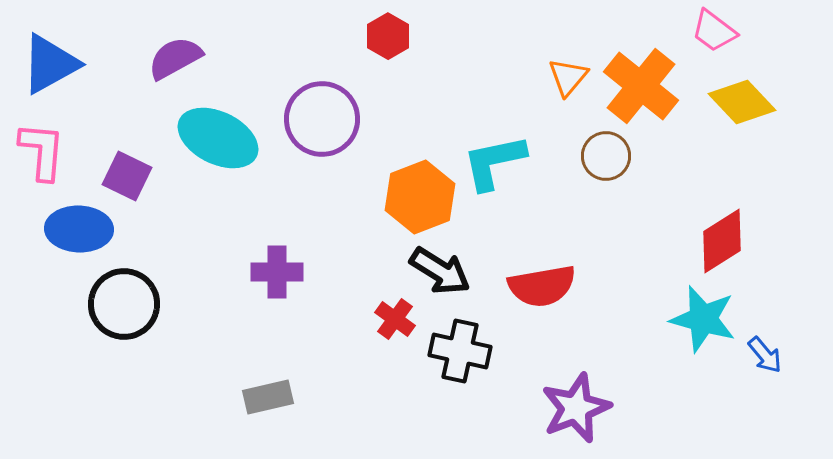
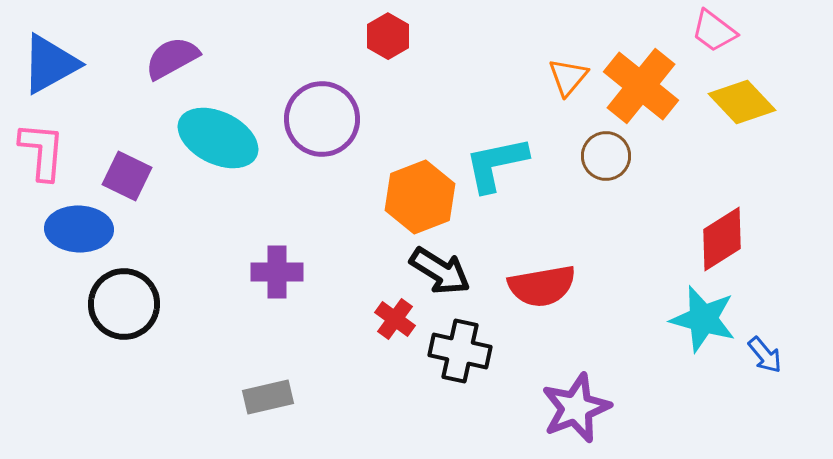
purple semicircle: moved 3 px left
cyan L-shape: moved 2 px right, 2 px down
red diamond: moved 2 px up
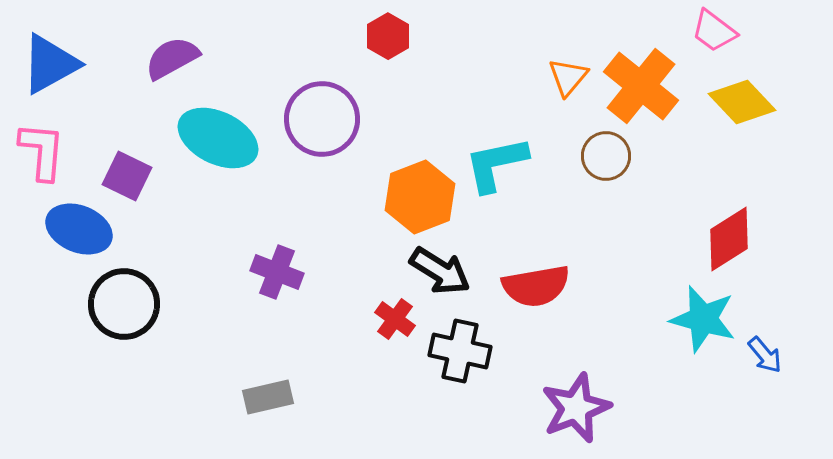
blue ellipse: rotated 20 degrees clockwise
red diamond: moved 7 px right
purple cross: rotated 21 degrees clockwise
red semicircle: moved 6 px left
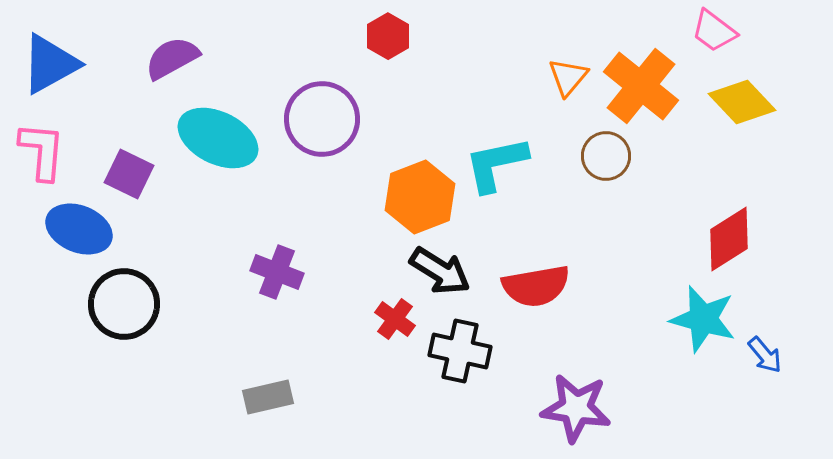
purple square: moved 2 px right, 2 px up
purple star: rotated 30 degrees clockwise
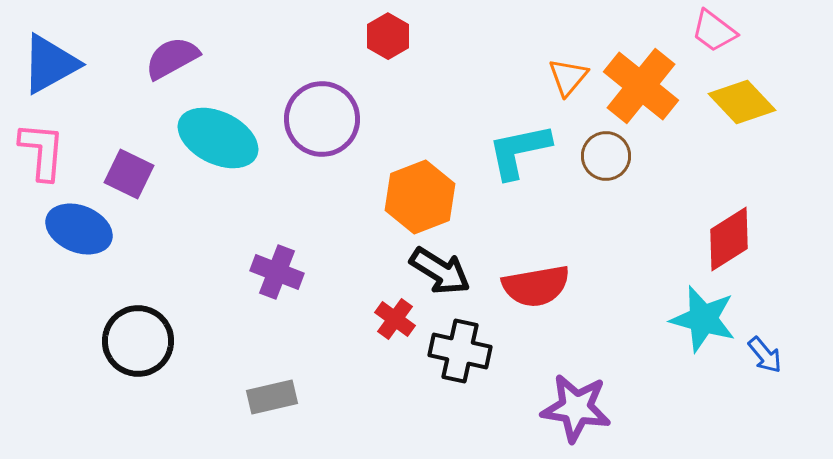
cyan L-shape: moved 23 px right, 13 px up
black circle: moved 14 px right, 37 px down
gray rectangle: moved 4 px right
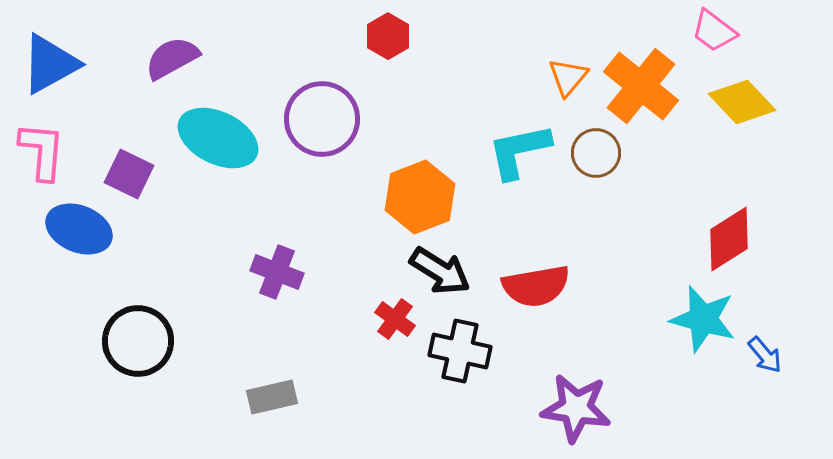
brown circle: moved 10 px left, 3 px up
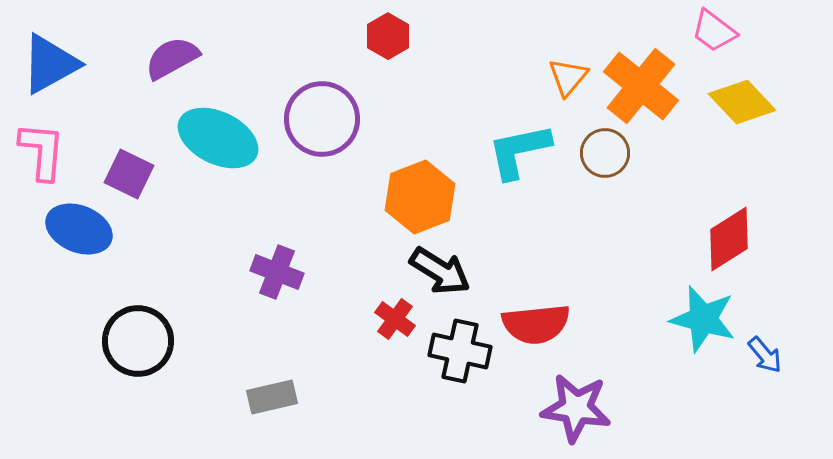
brown circle: moved 9 px right
red semicircle: moved 38 px down; rotated 4 degrees clockwise
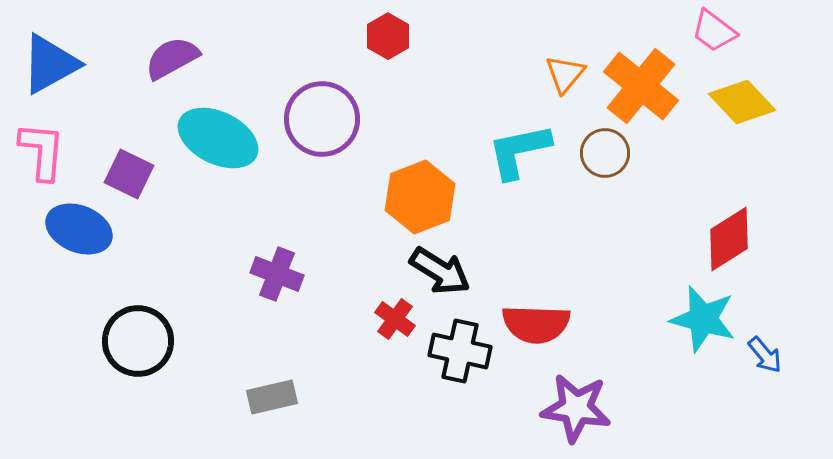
orange triangle: moved 3 px left, 3 px up
purple cross: moved 2 px down
red semicircle: rotated 8 degrees clockwise
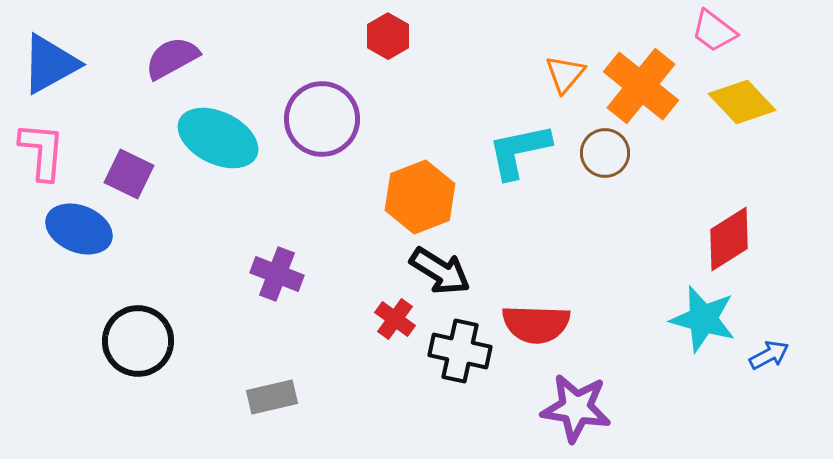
blue arrow: moved 4 px right; rotated 78 degrees counterclockwise
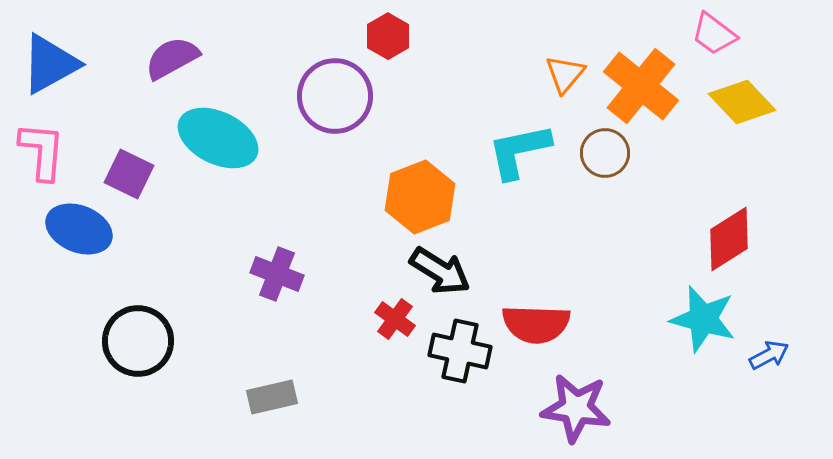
pink trapezoid: moved 3 px down
purple circle: moved 13 px right, 23 px up
